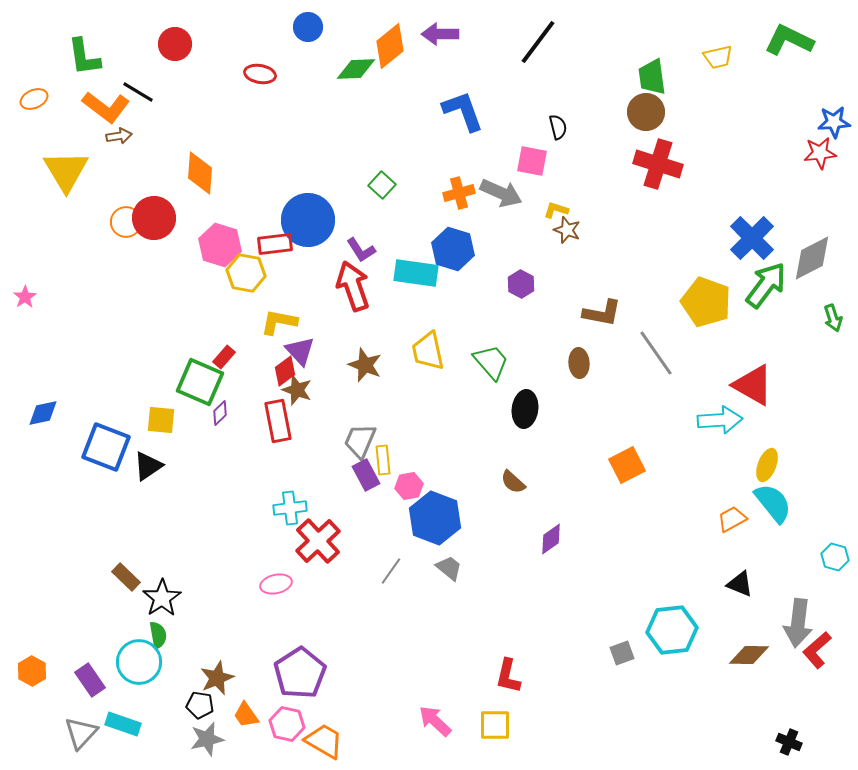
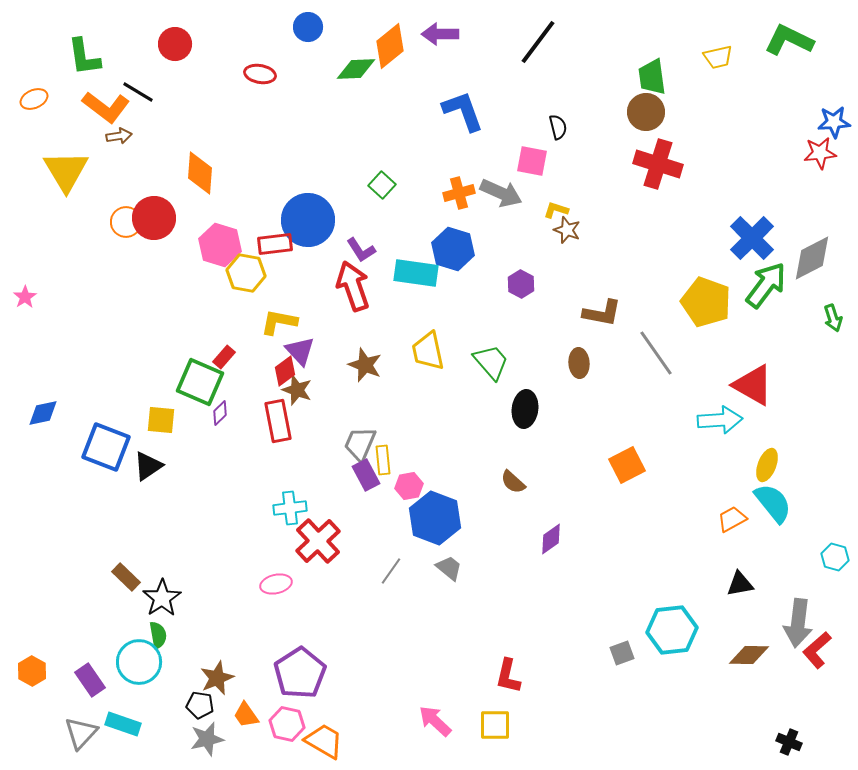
gray trapezoid at (360, 441): moved 3 px down
black triangle at (740, 584): rotated 32 degrees counterclockwise
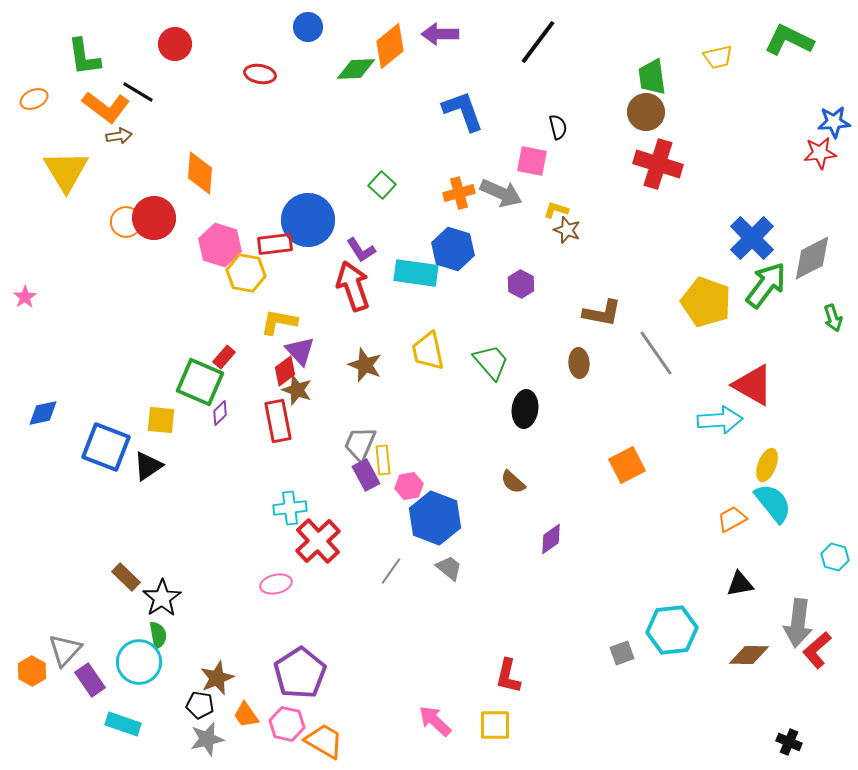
gray triangle at (81, 733): moved 16 px left, 83 px up
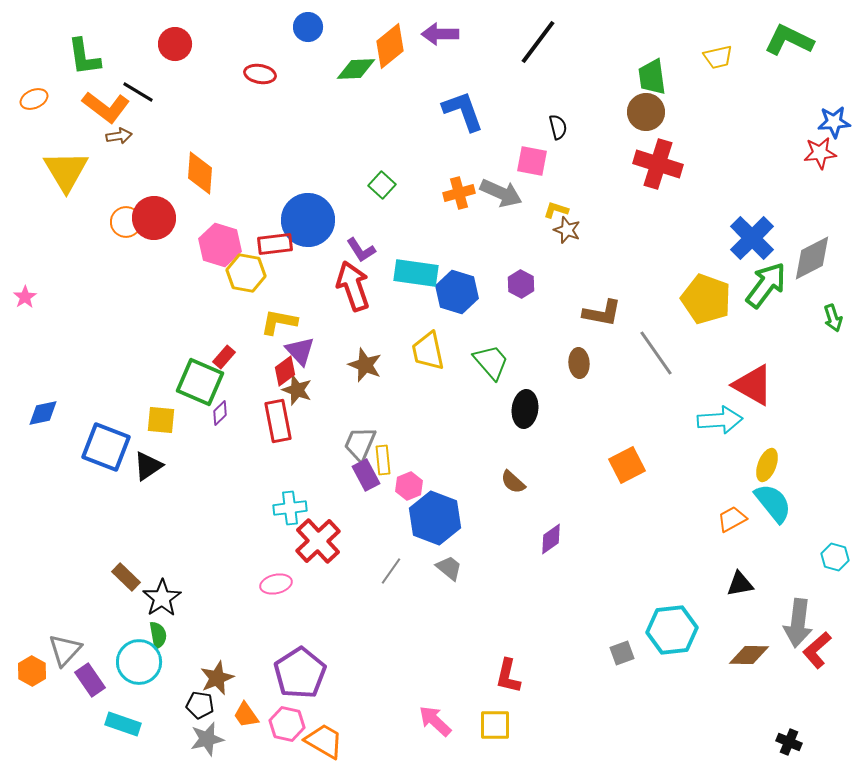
blue hexagon at (453, 249): moved 4 px right, 43 px down
yellow pentagon at (706, 302): moved 3 px up
pink hexagon at (409, 486): rotated 12 degrees counterclockwise
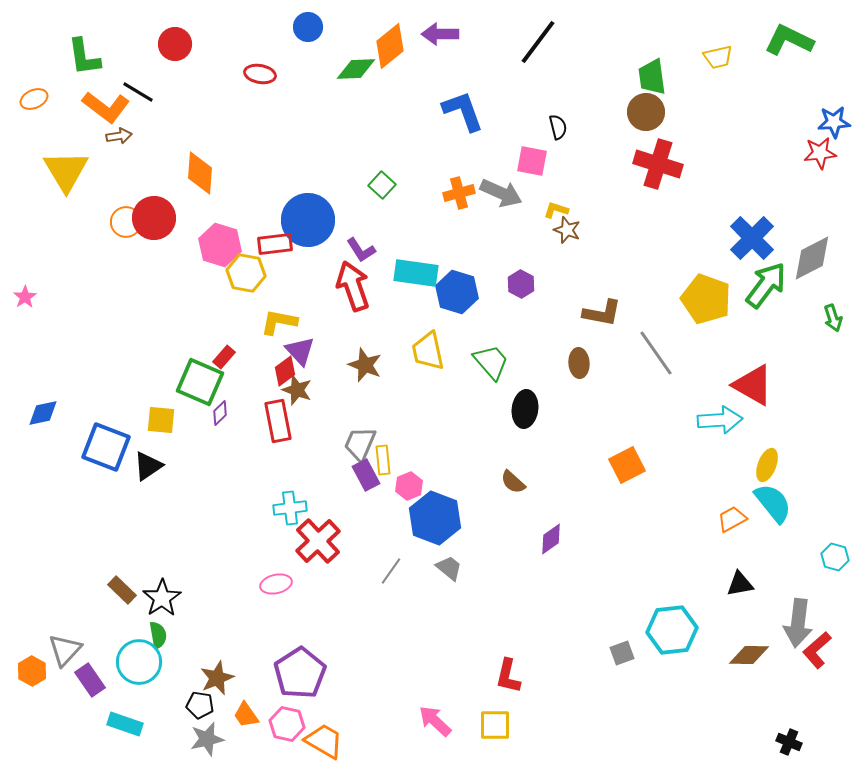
brown rectangle at (126, 577): moved 4 px left, 13 px down
cyan rectangle at (123, 724): moved 2 px right
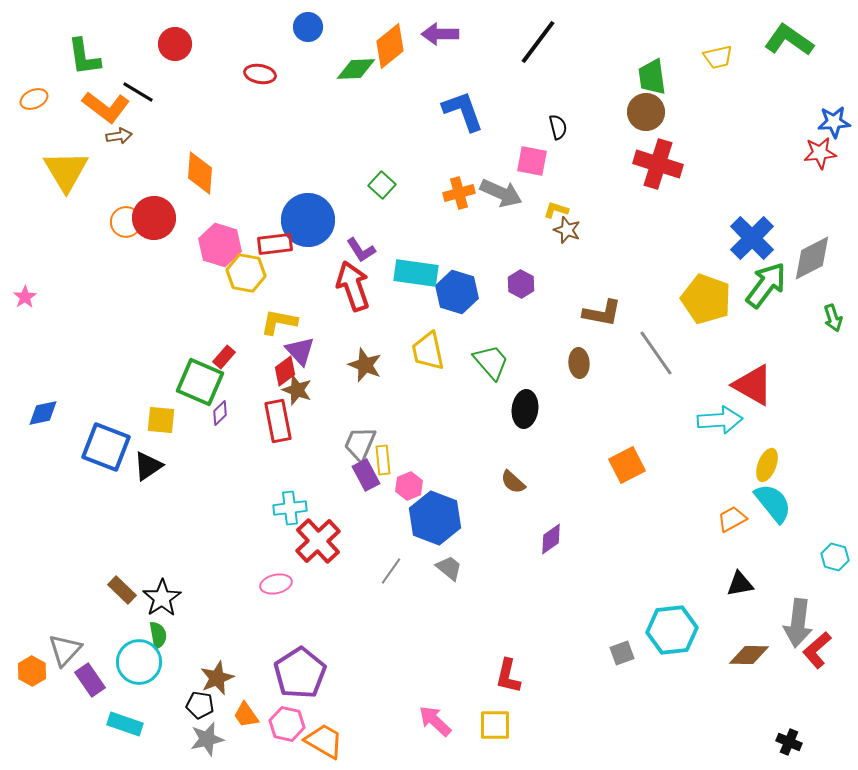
green L-shape at (789, 40): rotated 9 degrees clockwise
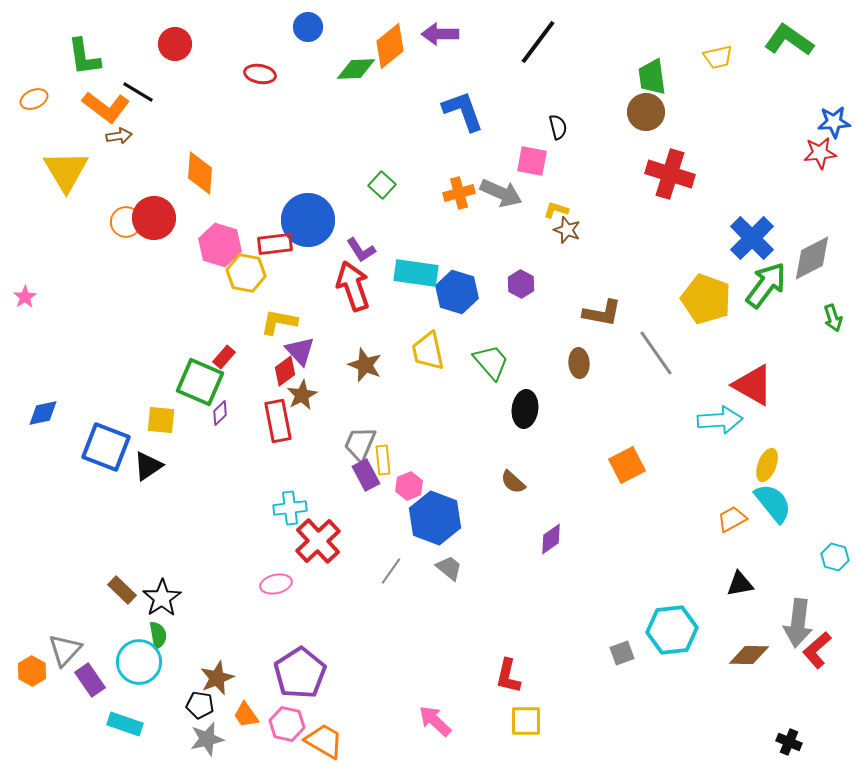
red cross at (658, 164): moved 12 px right, 10 px down
brown star at (297, 390): moved 5 px right, 5 px down; rotated 24 degrees clockwise
yellow square at (495, 725): moved 31 px right, 4 px up
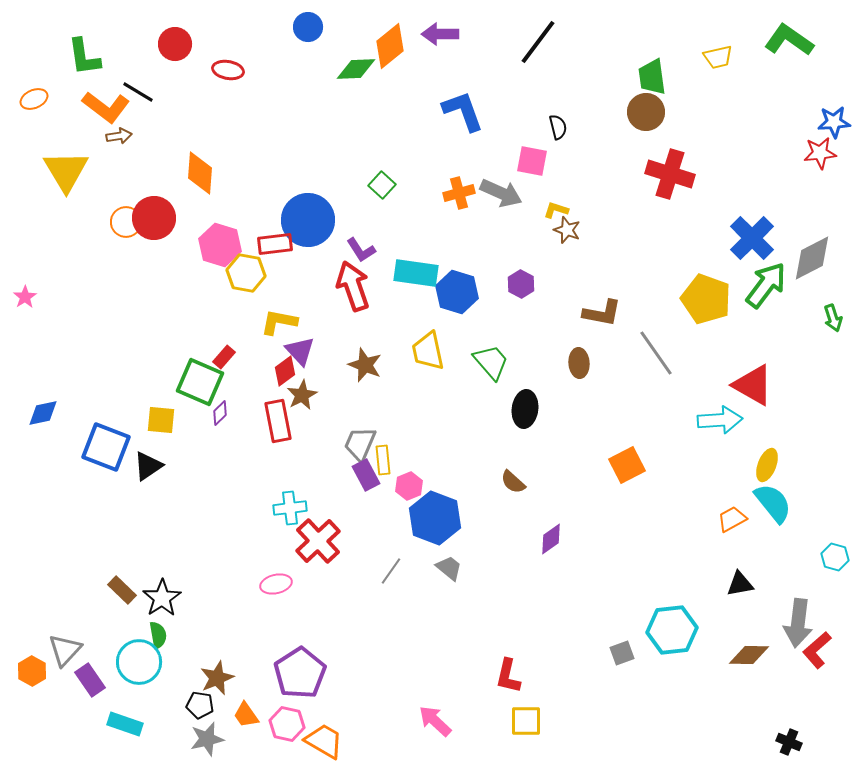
red ellipse at (260, 74): moved 32 px left, 4 px up
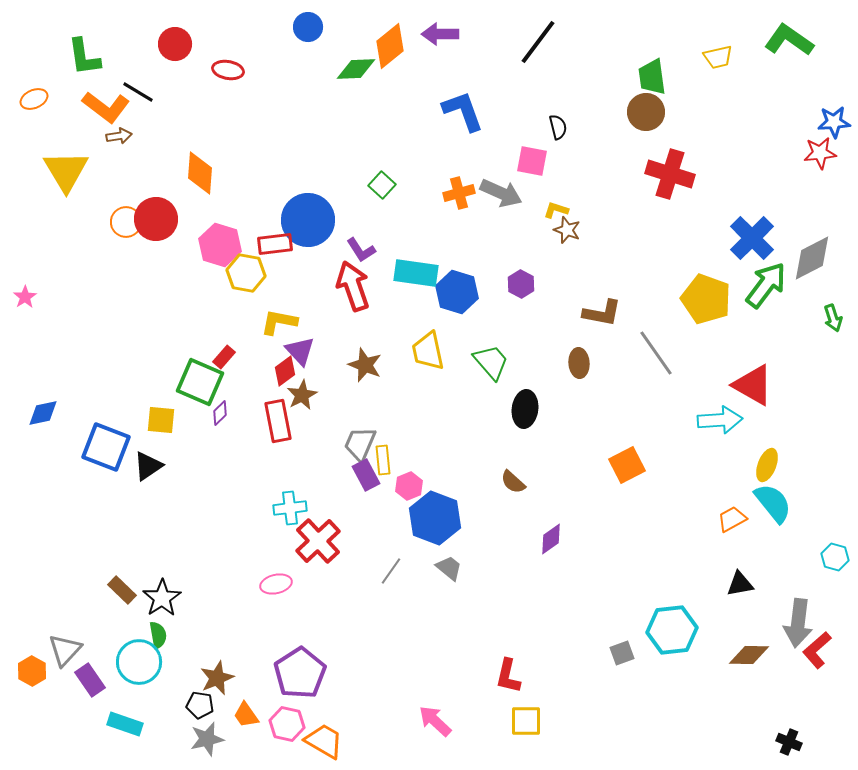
red circle at (154, 218): moved 2 px right, 1 px down
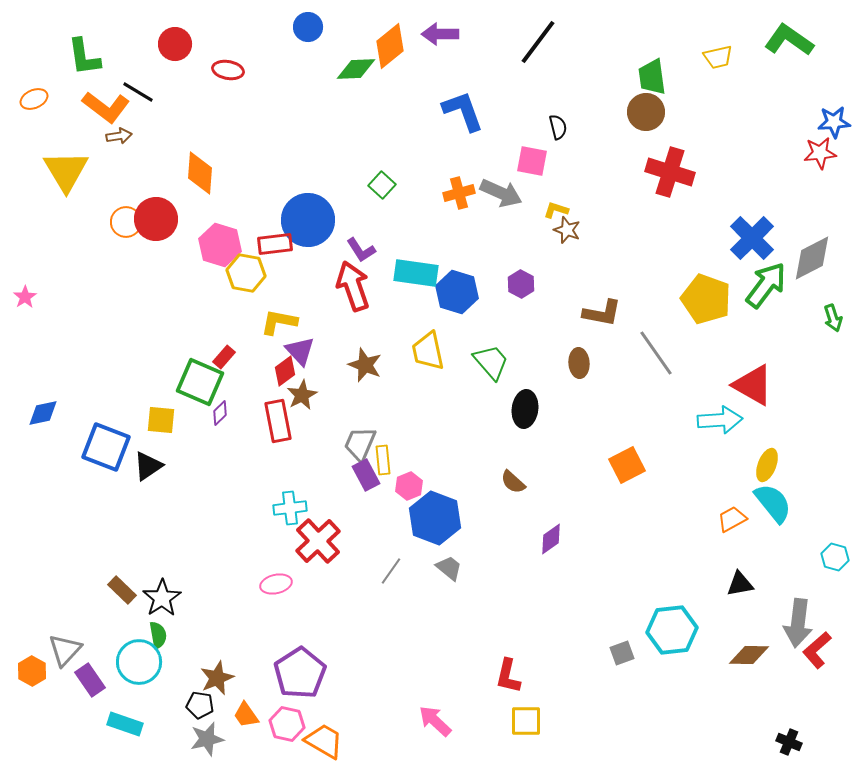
red cross at (670, 174): moved 2 px up
